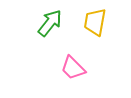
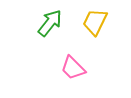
yellow trapezoid: rotated 16 degrees clockwise
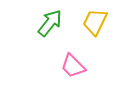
pink trapezoid: moved 2 px up
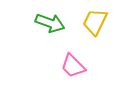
green arrow: rotated 72 degrees clockwise
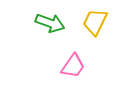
pink trapezoid: rotated 100 degrees counterclockwise
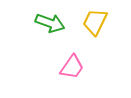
pink trapezoid: moved 1 px left, 1 px down
